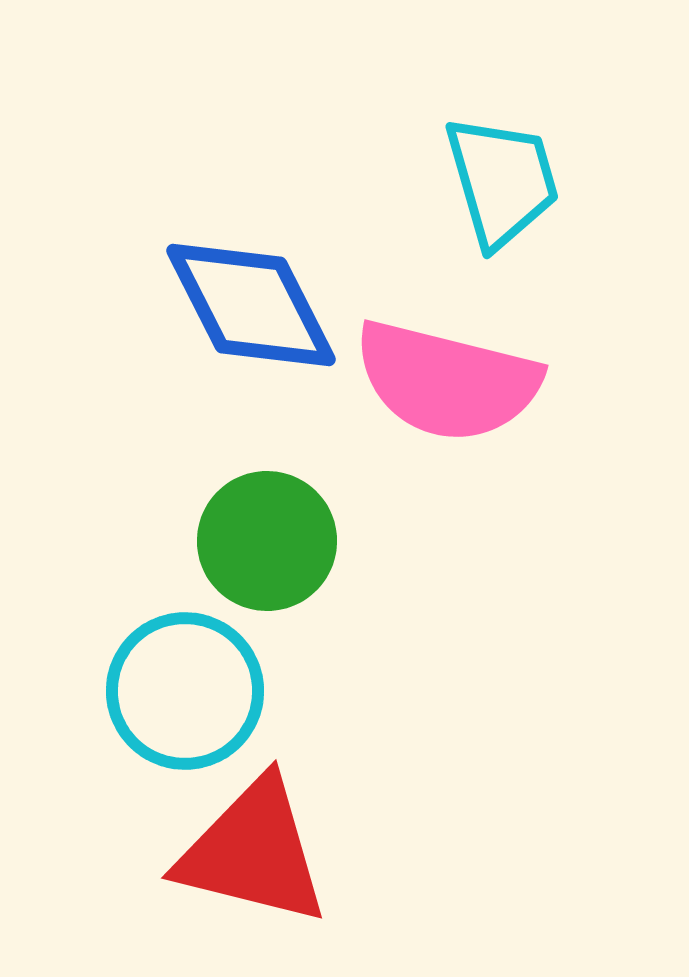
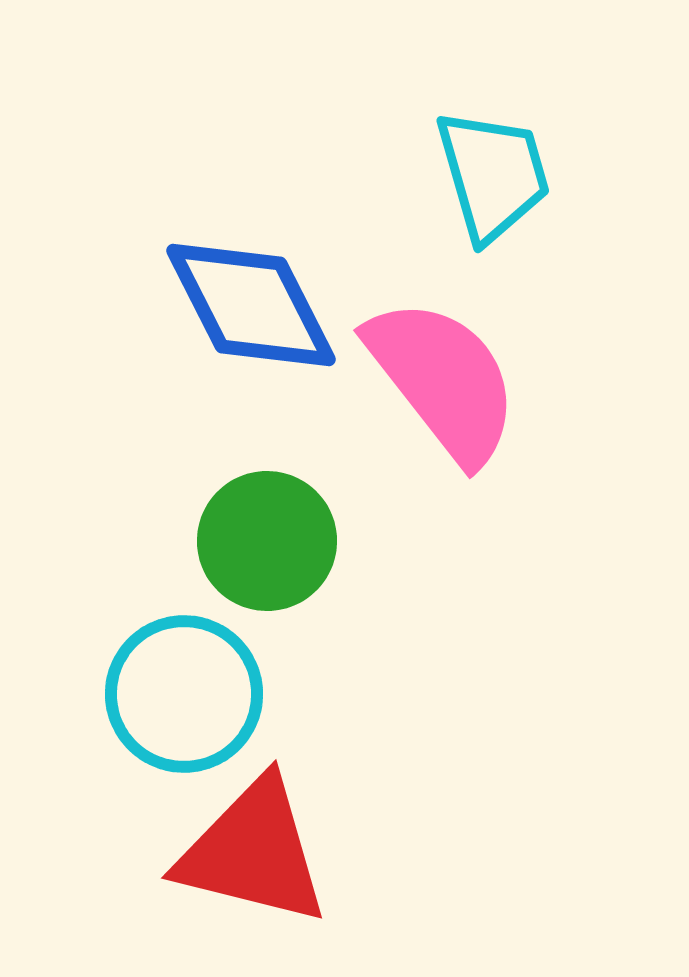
cyan trapezoid: moved 9 px left, 6 px up
pink semicircle: moved 4 px left, 1 px up; rotated 142 degrees counterclockwise
cyan circle: moved 1 px left, 3 px down
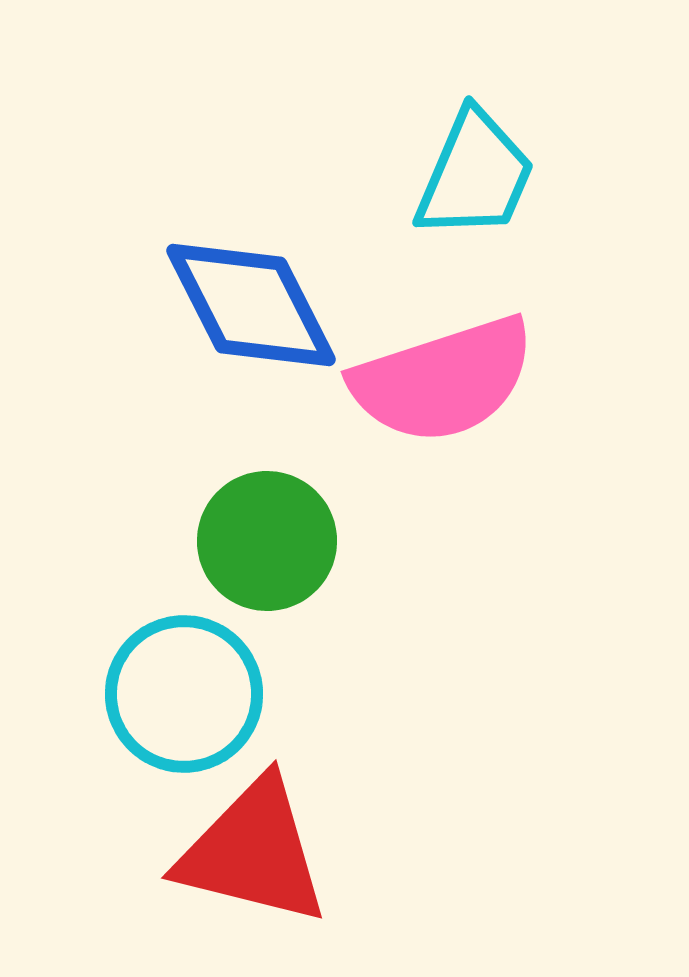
cyan trapezoid: moved 18 px left; rotated 39 degrees clockwise
pink semicircle: rotated 110 degrees clockwise
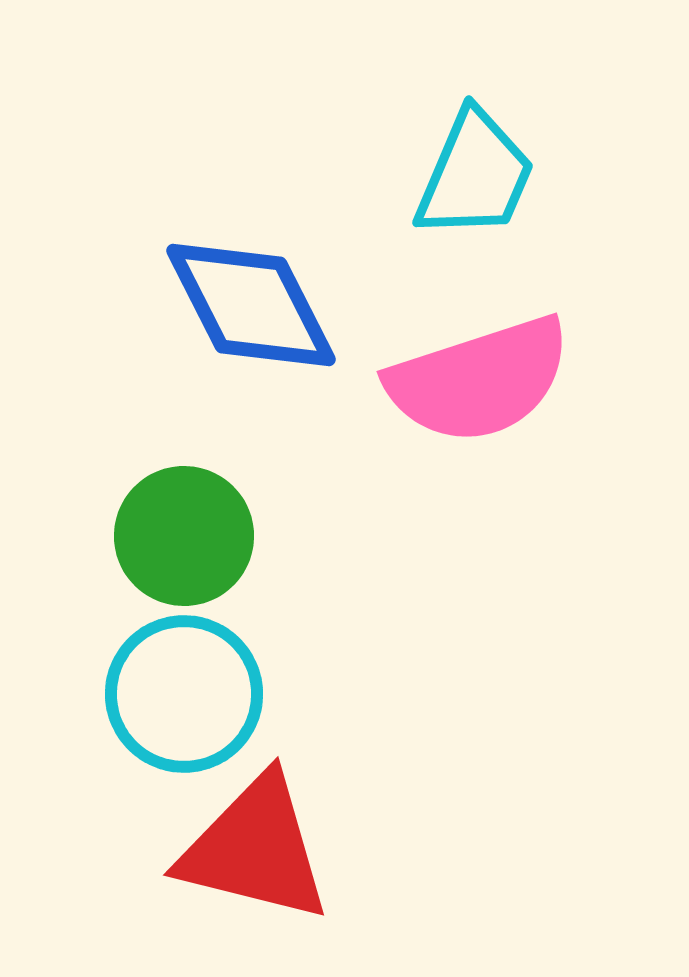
pink semicircle: moved 36 px right
green circle: moved 83 px left, 5 px up
red triangle: moved 2 px right, 3 px up
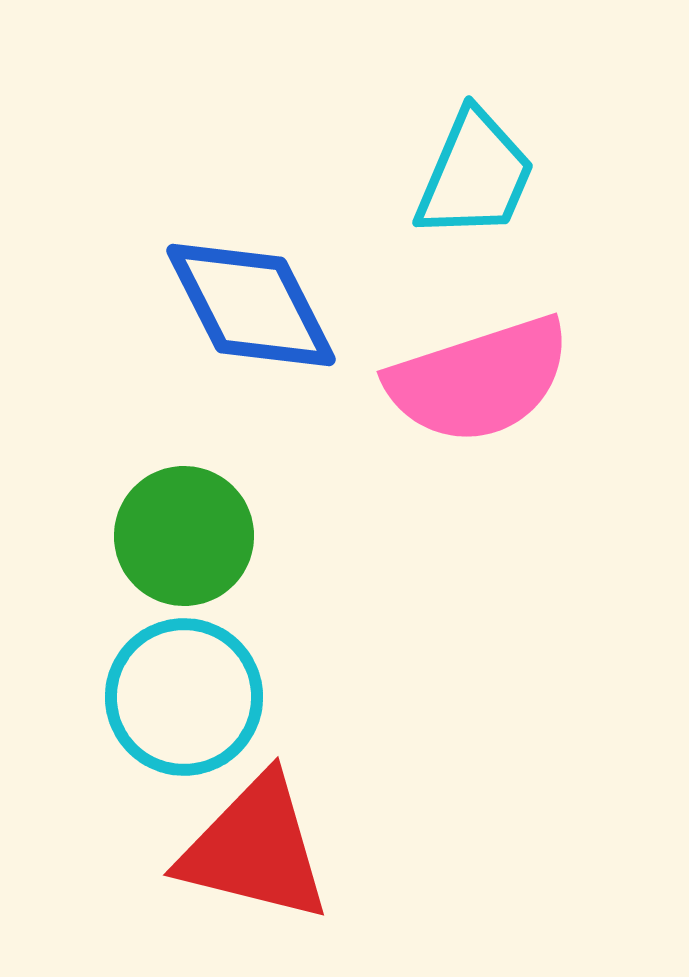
cyan circle: moved 3 px down
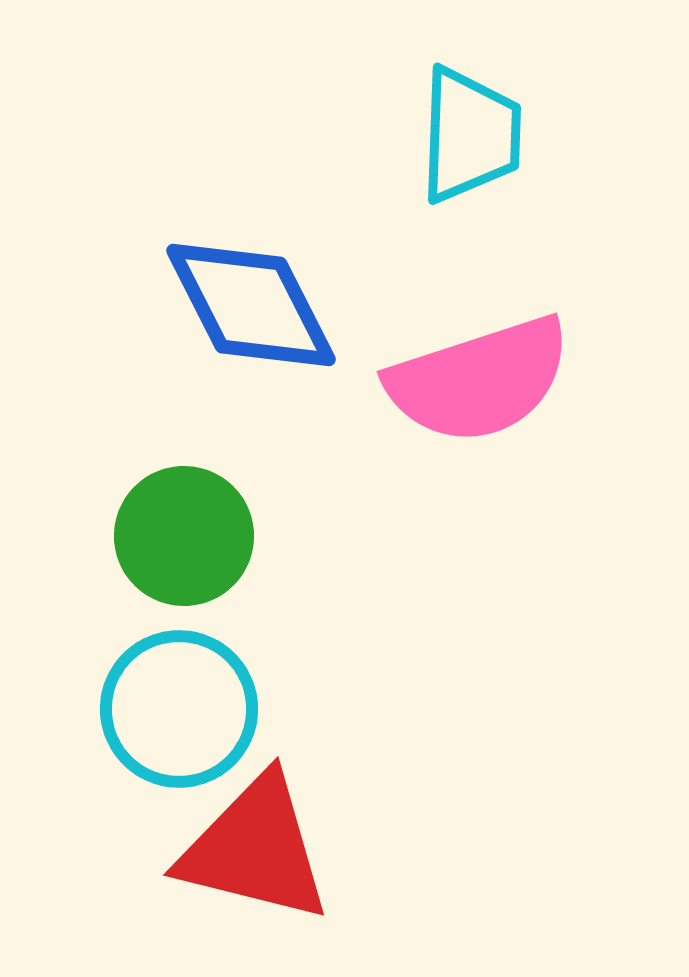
cyan trapezoid: moved 5 px left, 40 px up; rotated 21 degrees counterclockwise
cyan circle: moved 5 px left, 12 px down
